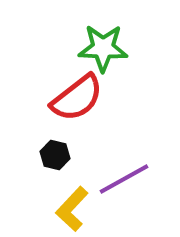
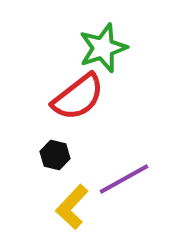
green star: rotated 21 degrees counterclockwise
red semicircle: moved 1 px right, 1 px up
yellow L-shape: moved 2 px up
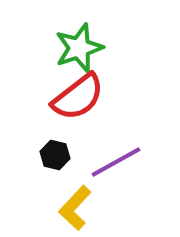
green star: moved 24 px left
purple line: moved 8 px left, 17 px up
yellow L-shape: moved 3 px right, 1 px down
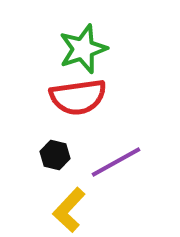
green star: moved 4 px right, 1 px down
red semicircle: rotated 30 degrees clockwise
yellow L-shape: moved 6 px left, 2 px down
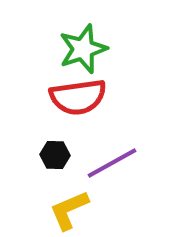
black hexagon: rotated 12 degrees counterclockwise
purple line: moved 4 px left, 1 px down
yellow L-shape: rotated 24 degrees clockwise
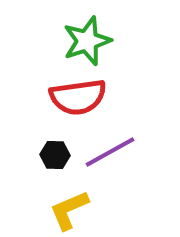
green star: moved 4 px right, 8 px up
purple line: moved 2 px left, 11 px up
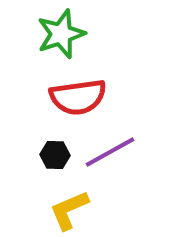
green star: moved 26 px left, 7 px up
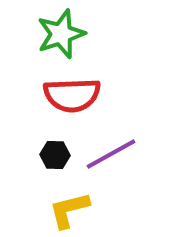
red semicircle: moved 6 px left, 2 px up; rotated 6 degrees clockwise
purple line: moved 1 px right, 2 px down
yellow L-shape: rotated 9 degrees clockwise
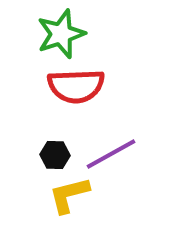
red semicircle: moved 4 px right, 9 px up
yellow L-shape: moved 15 px up
